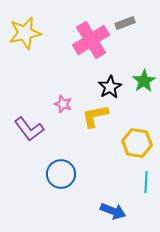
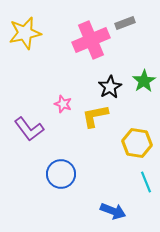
pink cross: rotated 9 degrees clockwise
cyan line: rotated 25 degrees counterclockwise
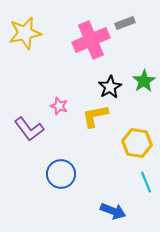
pink star: moved 4 px left, 2 px down
